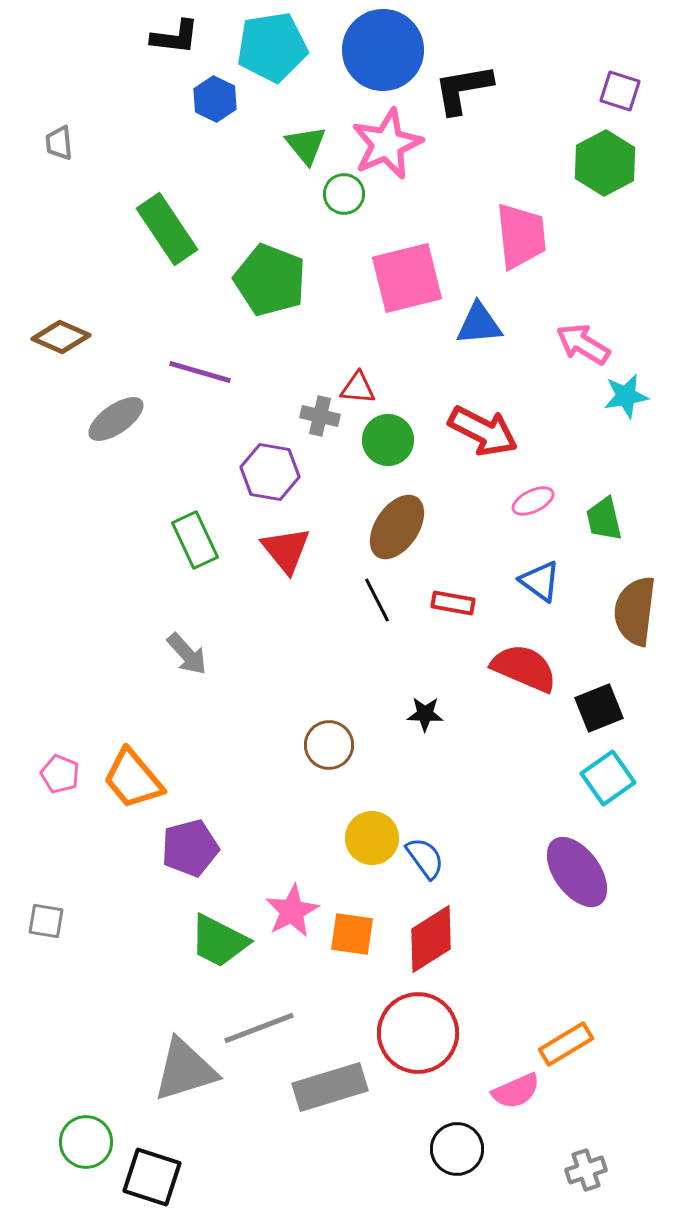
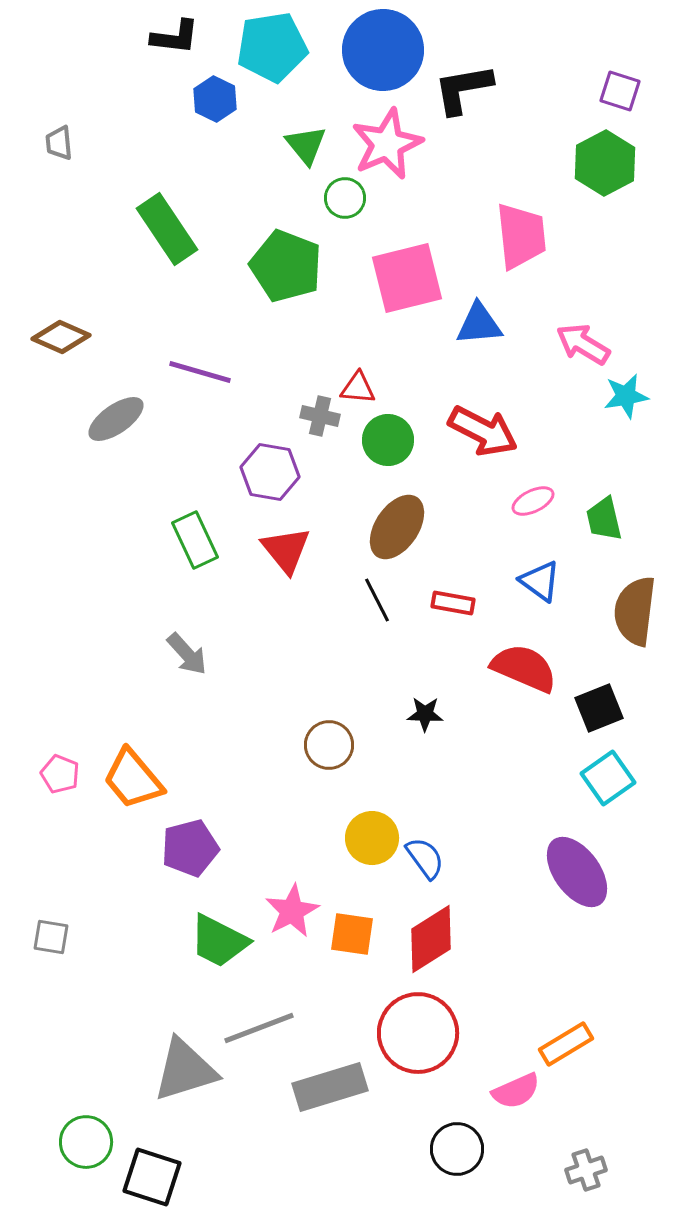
green circle at (344, 194): moved 1 px right, 4 px down
green pentagon at (270, 280): moved 16 px right, 14 px up
gray square at (46, 921): moved 5 px right, 16 px down
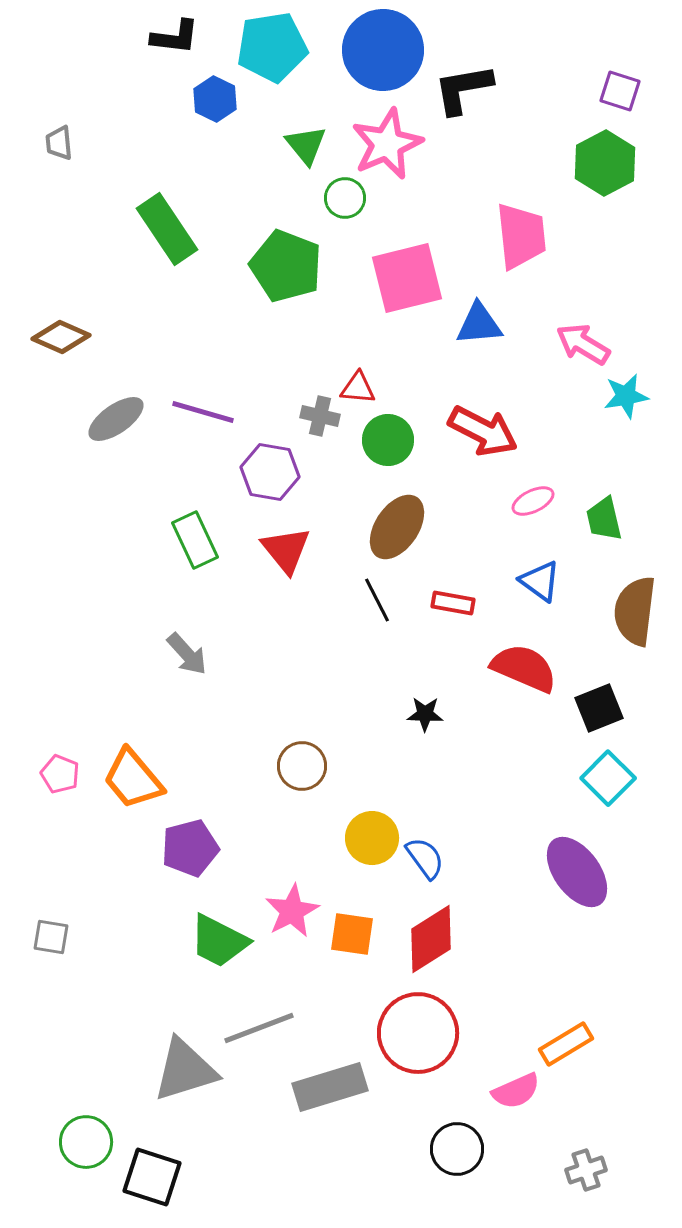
purple line at (200, 372): moved 3 px right, 40 px down
brown circle at (329, 745): moved 27 px left, 21 px down
cyan square at (608, 778): rotated 10 degrees counterclockwise
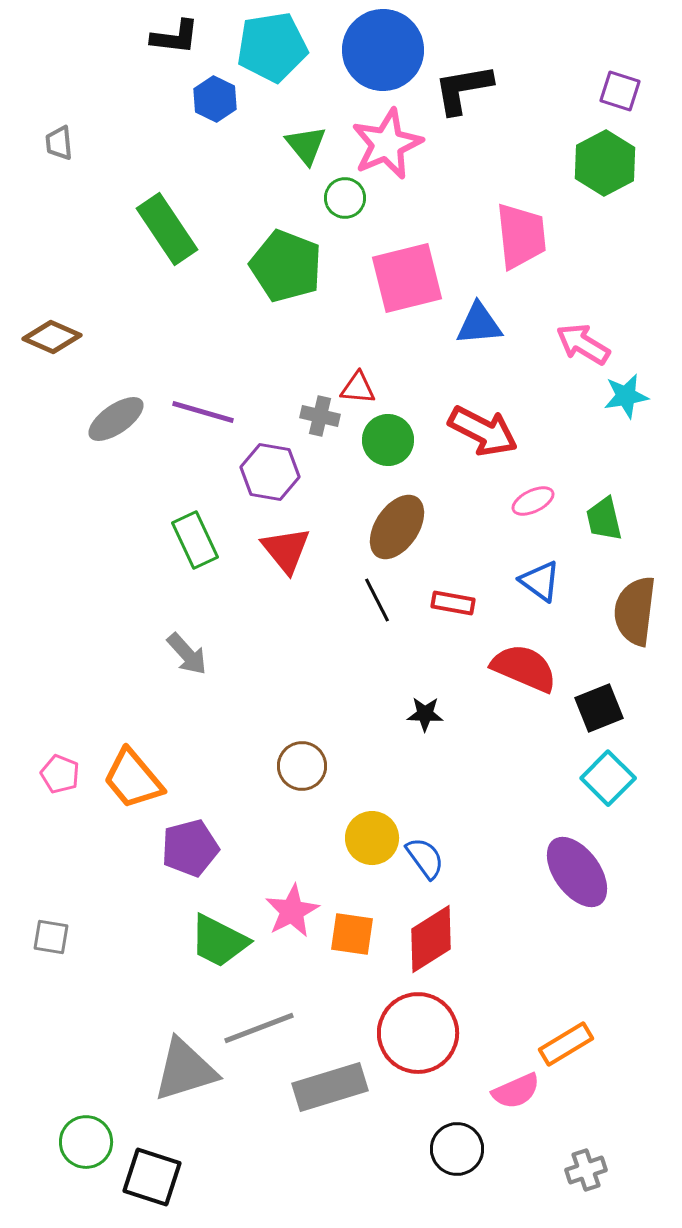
brown diamond at (61, 337): moved 9 px left
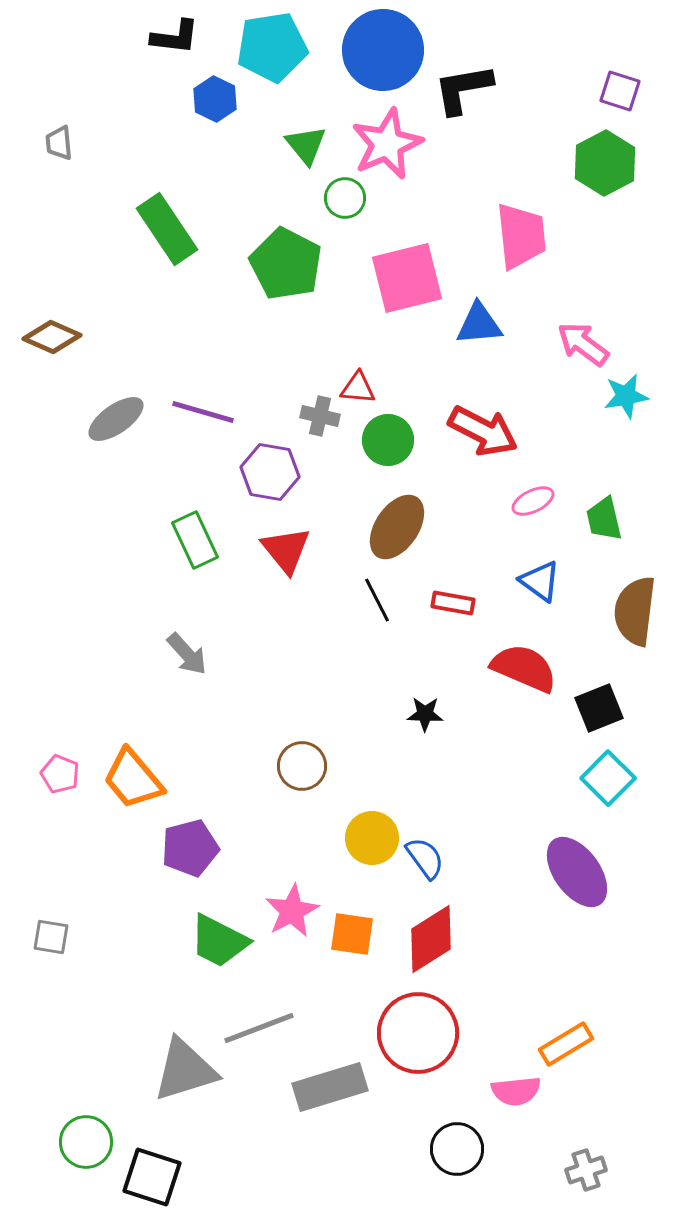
green pentagon at (286, 266): moved 2 px up; rotated 6 degrees clockwise
pink arrow at (583, 344): rotated 6 degrees clockwise
pink semicircle at (516, 1091): rotated 18 degrees clockwise
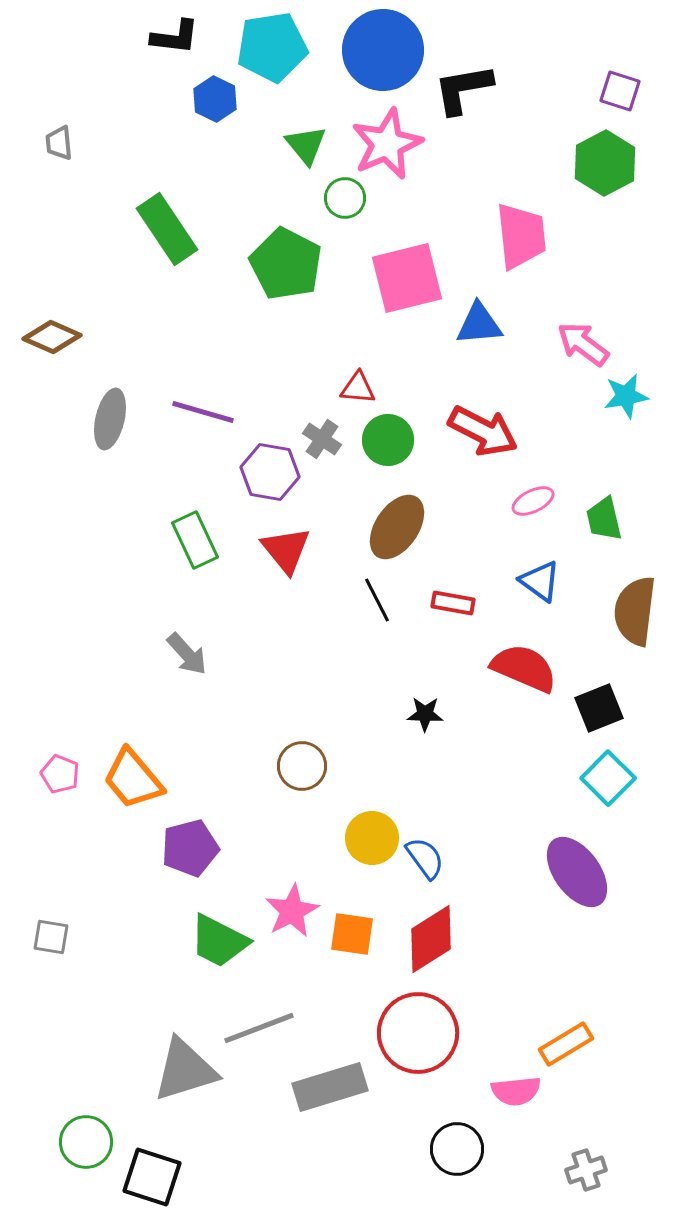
gray cross at (320, 416): moved 2 px right, 23 px down; rotated 21 degrees clockwise
gray ellipse at (116, 419): moved 6 px left; rotated 42 degrees counterclockwise
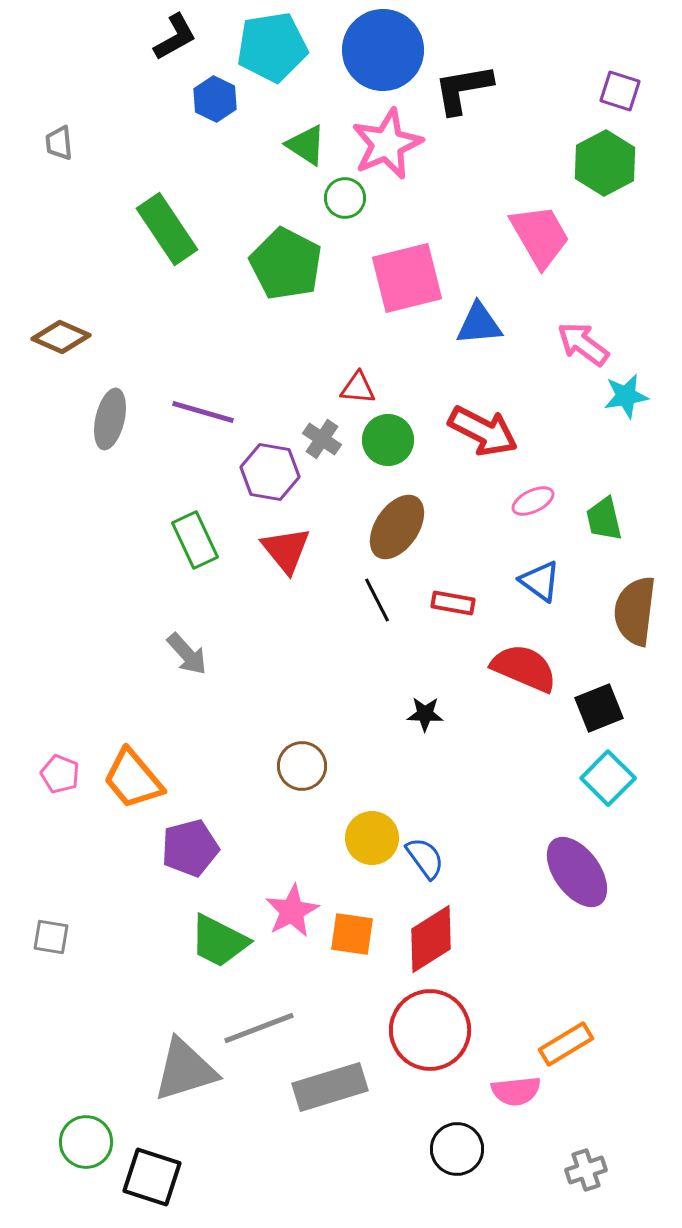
black L-shape at (175, 37): rotated 36 degrees counterclockwise
green triangle at (306, 145): rotated 18 degrees counterclockwise
pink trapezoid at (521, 236): moved 19 px right; rotated 24 degrees counterclockwise
brown diamond at (52, 337): moved 9 px right
red circle at (418, 1033): moved 12 px right, 3 px up
